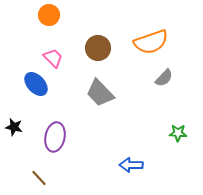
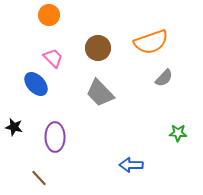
purple ellipse: rotated 12 degrees counterclockwise
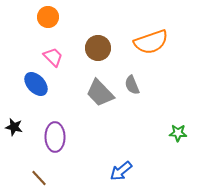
orange circle: moved 1 px left, 2 px down
pink trapezoid: moved 1 px up
gray semicircle: moved 32 px left, 7 px down; rotated 114 degrees clockwise
blue arrow: moved 10 px left, 6 px down; rotated 40 degrees counterclockwise
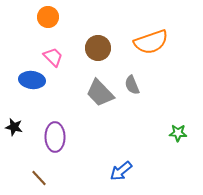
blue ellipse: moved 4 px left, 4 px up; rotated 40 degrees counterclockwise
